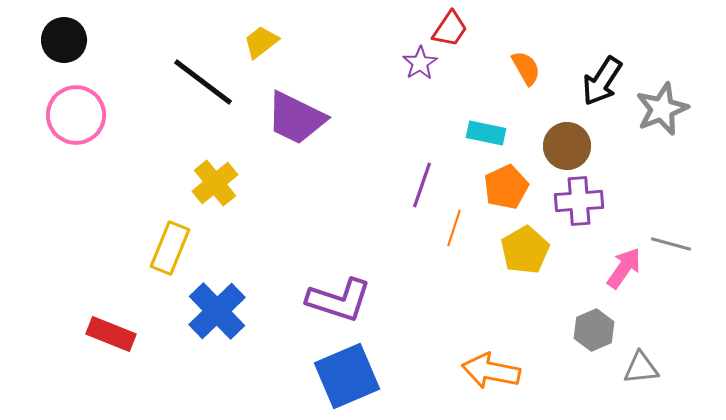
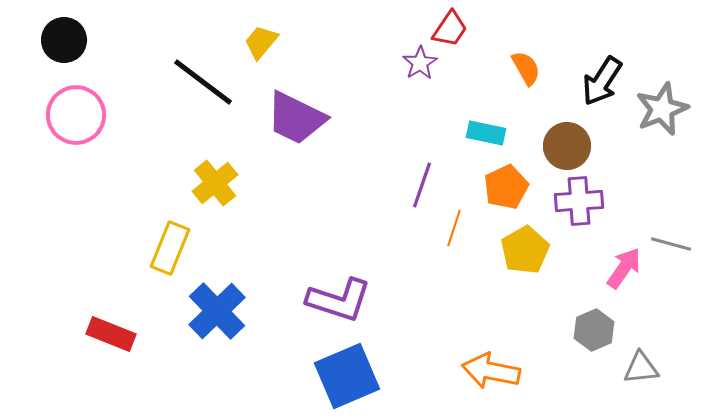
yellow trapezoid: rotated 12 degrees counterclockwise
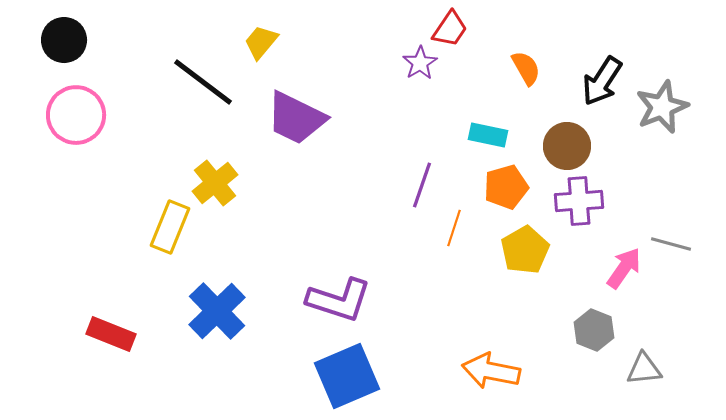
gray star: moved 2 px up
cyan rectangle: moved 2 px right, 2 px down
orange pentagon: rotated 9 degrees clockwise
yellow rectangle: moved 21 px up
gray hexagon: rotated 15 degrees counterclockwise
gray triangle: moved 3 px right, 1 px down
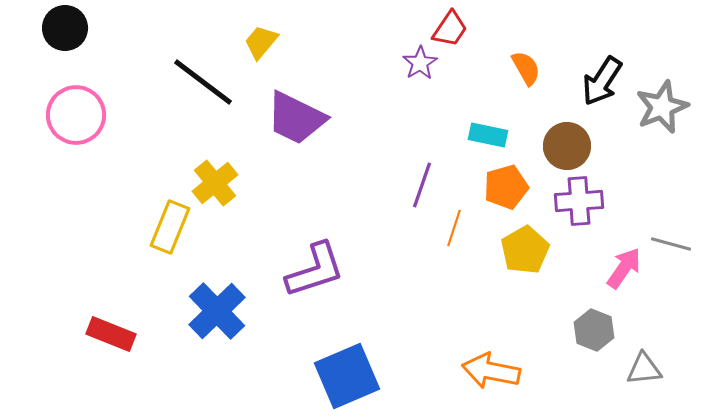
black circle: moved 1 px right, 12 px up
purple L-shape: moved 24 px left, 30 px up; rotated 36 degrees counterclockwise
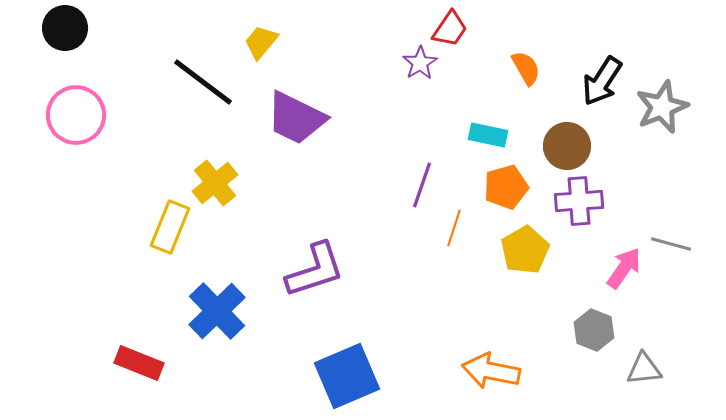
red rectangle: moved 28 px right, 29 px down
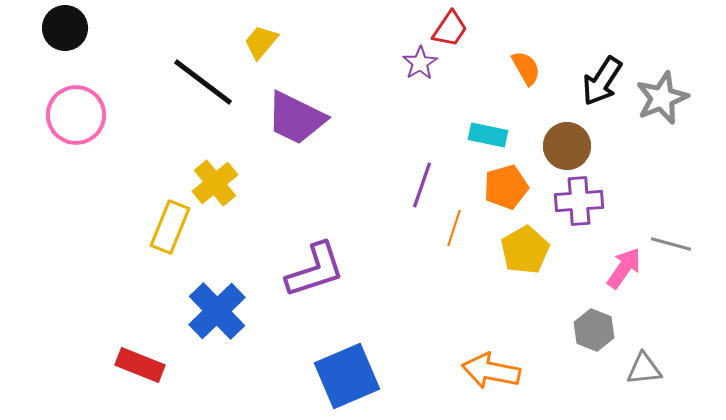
gray star: moved 9 px up
red rectangle: moved 1 px right, 2 px down
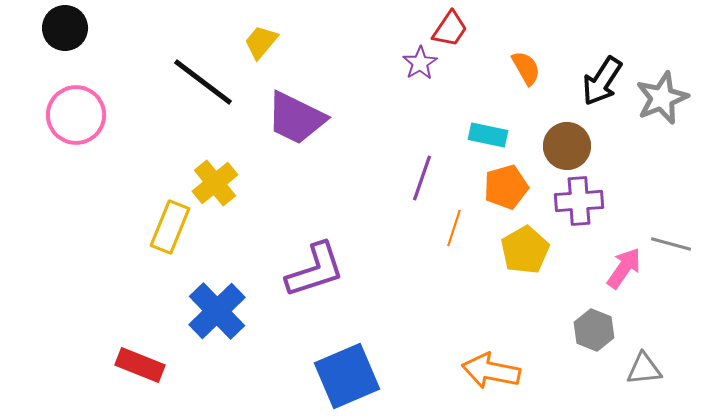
purple line: moved 7 px up
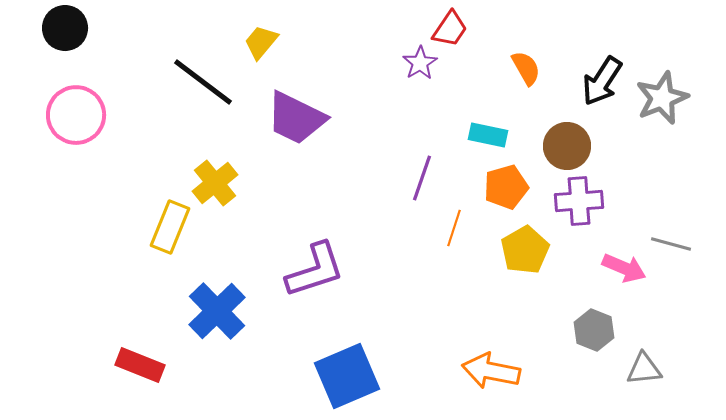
pink arrow: rotated 78 degrees clockwise
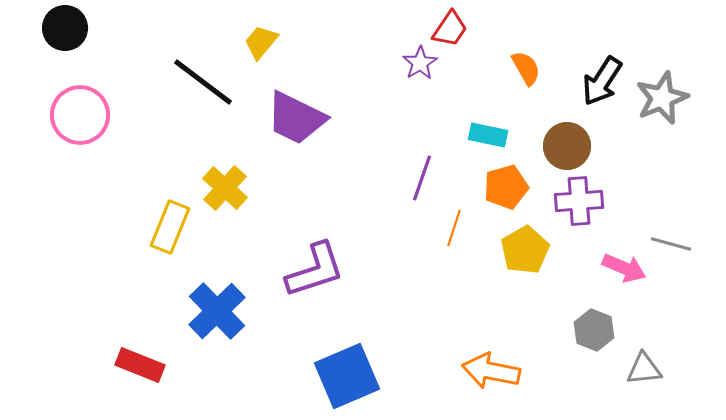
pink circle: moved 4 px right
yellow cross: moved 10 px right, 5 px down; rotated 9 degrees counterclockwise
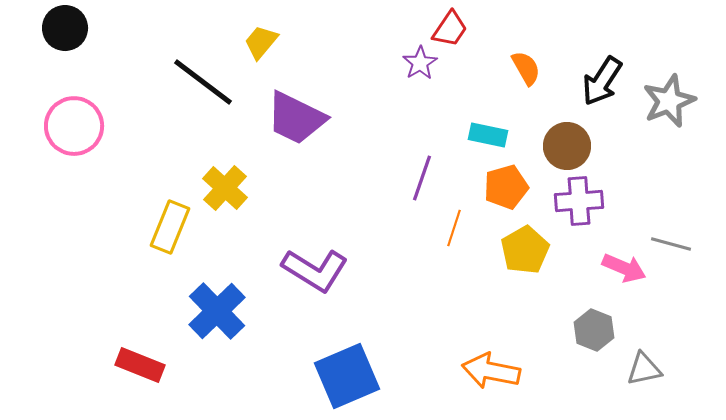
gray star: moved 7 px right, 3 px down
pink circle: moved 6 px left, 11 px down
purple L-shape: rotated 50 degrees clockwise
gray triangle: rotated 6 degrees counterclockwise
